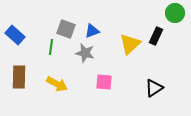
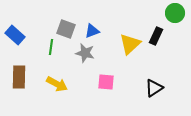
pink square: moved 2 px right
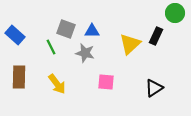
blue triangle: rotated 21 degrees clockwise
green line: rotated 35 degrees counterclockwise
yellow arrow: rotated 25 degrees clockwise
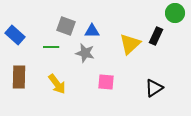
gray square: moved 3 px up
green line: rotated 63 degrees counterclockwise
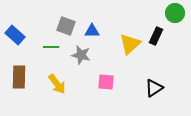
gray star: moved 4 px left, 2 px down
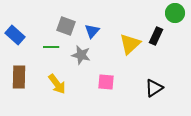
blue triangle: rotated 49 degrees counterclockwise
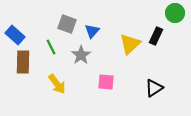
gray square: moved 1 px right, 2 px up
green line: rotated 63 degrees clockwise
gray star: rotated 24 degrees clockwise
brown rectangle: moved 4 px right, 15 px up
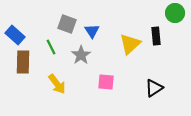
blue triangle: rotated 14 degrees counterclockwise
black rectangle: rotated 30 degrees counterclockwise
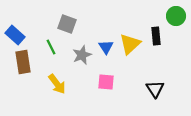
green circle: moved 1 px right, 3 px down
blue triangle: moved 14 px right, 16 px down
gray star: moved 1 px right; rotated 12 degrees clockwise
brown rectangle: rotated 10 degrees counterclockwise
black triangle: moved 1 px right, 1 px down; rotated 30 degrees counterclockwise
